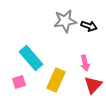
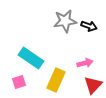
cyan rectangle: rotated 15 degrees counterclockwise
pink arrow: rotated 91 degrees counterclockwise
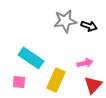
pink square: rotated 24 degrees clockwise
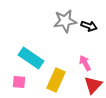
pink arrow: rotated 105 degrees counterclockwise
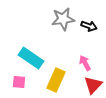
gray star: moved 2 px left, 2 px up
